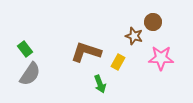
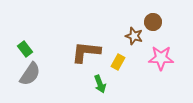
brown L-shape: rotated 12 degrees counterclockwise
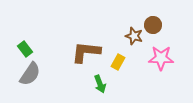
brown circle: moved 3 px down
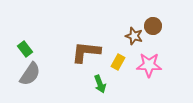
brown circle: moved 1 px down
pink star: moved 12 px left, 7 px down
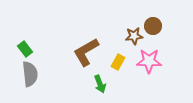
brown star: rotated 24 degrees counterclockwise
brown L-shape: rotated 36 degrees counterclockwise
pink star: moved 4 px up
gray semicircle: rotated 40 degrees counterclockwise
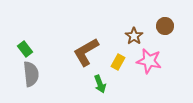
brown circle: moved 12 px right
brown star: rotated 30 degrees counterclockwise
pink star: rotated 10 degrees clockwise
gray semicircle: moved 1 px right
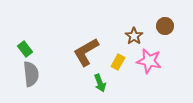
green arrow: moved 1 px up
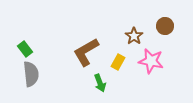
pink star: moved 2 px right
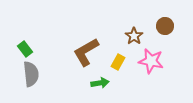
green arrow: rotated 78 degrees counterclockwise
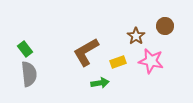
brown star: moved 2 px right
yellow rectangle: rotated 42 degrees clockwise
gray semicircle: moved 2 px left
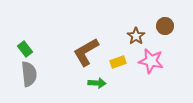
green arrow: moved 3 px left; rotated 12 degrees clockwise
